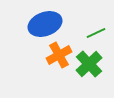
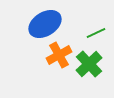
blue ellipse: rotated 12 degrees counterclockwise
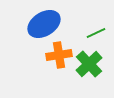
blue ellipse: moved 1 px left
orange cross: rotated 20 degrees clockwise
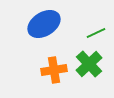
orange cross: moved 5 px left, 15 px down
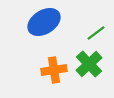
blue ellipse: moved 2 px up
green line: rotated 12 degrees counterclockwise
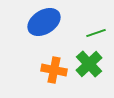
green line: rotated 18 degrees clockwise
orange cross: rotated 20 degrees clockwise
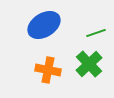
blue ellipse: moved 3 px down
orange cross: moved 6 px left
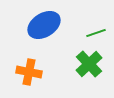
orange cross: moved 19 px left, 2 px down
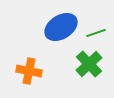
blue ellipse: moved 17 px right, 2 px down
orange cross: moved 1 px up
